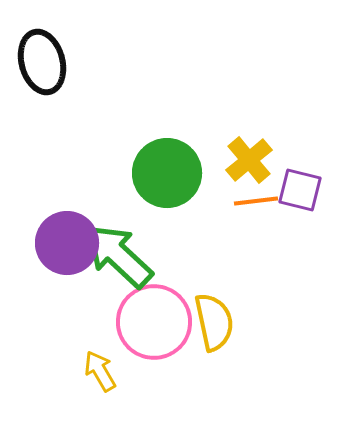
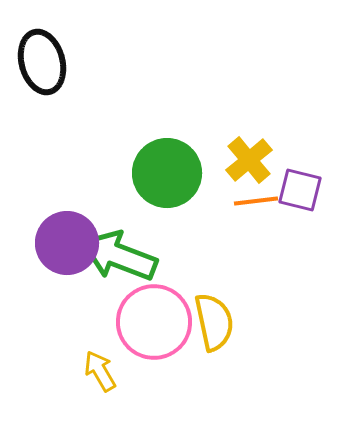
green arrow: rotated 22 degrees counterclockwise
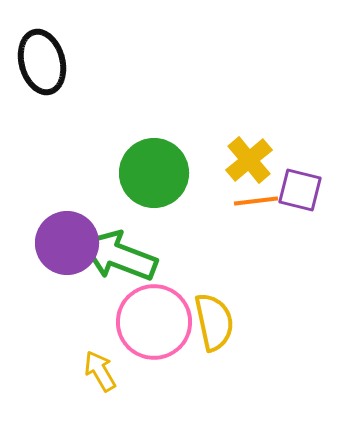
green circle: moved 13 px left
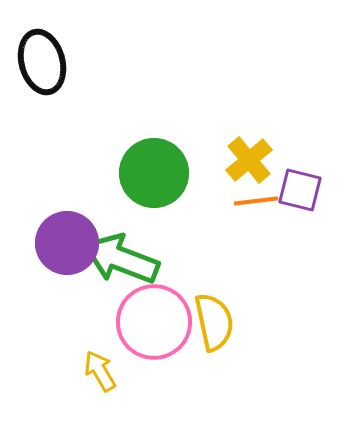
green arrow: moved 2 px right, 3 px down
